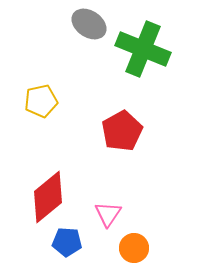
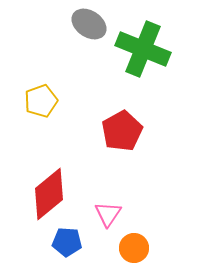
yellow pentagon: rotated 8 degrees counterclockwise
red diamond: moved 1 px right, 3 px up
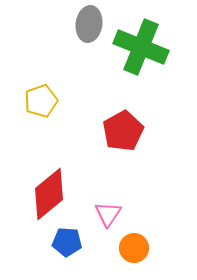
gray ellipse: rotated 64 degrees clockwise
green cross: moved 2 px left, 2 px up
red pentagon: moved 1 px right
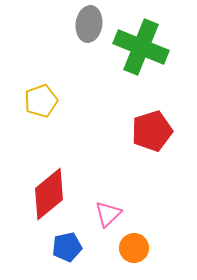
red pentagon: moved 29 px right; rotated 12 degrees clockwise
pink triangle: rotated 12 degrees clockwise
blue pentagon: moved 5 px down; rotated 16 degrees counterclockwise
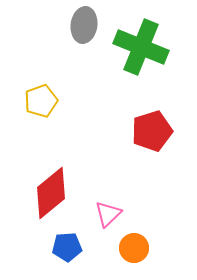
gray ellipse: moved 5 px left, 1 px down
red diamond: moved 2 px right, 1 px up
blue pentagon: rotated 8 degrees clockwise
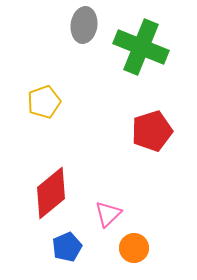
yellow pentagon: moved 3 px right, 1 px down
blue pentagon: rotated 20 degrees counterclockwise
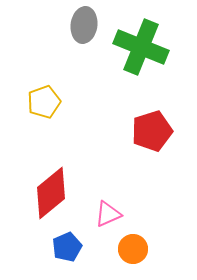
pink triangle: rotated 20 degrees clockwise
orange circle: moved 1 px left, 1 px down
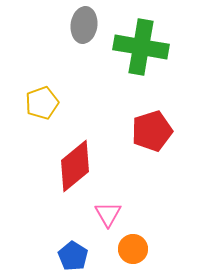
green cross: rotated 12 degrees counterclockwise
yellow pentagon: moved 2 px left, 1 px down
red diamond: moved 24 px right, 27 px up
pink triangle: rotated 36 degrees counterclockwise
blue pentagon: moved 6 px right, 9 px down; rotated 16 degrees counterclockwise
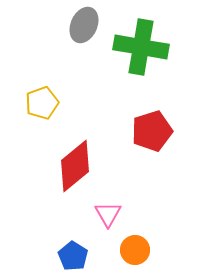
gray ellipse: rotated 16 degrees clockwise
orange circle: moved 2 px right, 1 px down
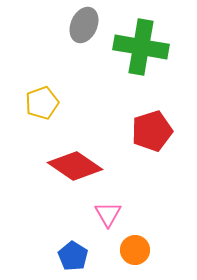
red diamond: rotated 74 degrees clockwise
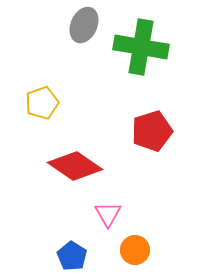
blue pentagon: moved 1 px left
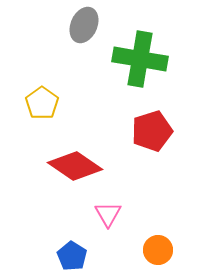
green cross: moved 1 px left, 12 px down
yellow pentagon: rotated 16 degrees counterclockwise
orange circle: moved 23 px right
